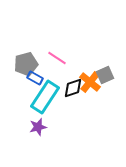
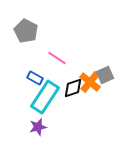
gray pentagon: moved 33 px up; rotated 30 degrees counterclockwise
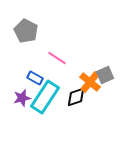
black diamond: moved 3 px right, 9 px down
purple star: moved 16 px left, 29 px up
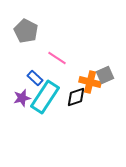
blue rectangle: rotated 14 degrees clockwise
orange cross: rotated 25 degrees counterclockwise
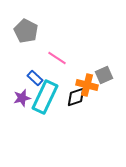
gray square: moved 1 px left
orange cross: moved 3 px left, 3 px down
cyan rectangle: rotated 8 degrees counterclockwise
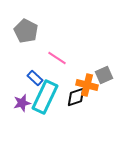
purple star: moved 5 px down
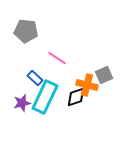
gray pentagon: rotated 20 degrees counterclockwise
